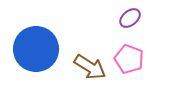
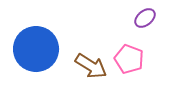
purple ellipse: moved 15 px right
brown arrow: moved 1 px right, 1 px up
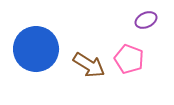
purple ellipse: moved 1 px right, 2 px down; rotated 15 degrees clockwise
brown arrow: moved 2 px left, 1 px up
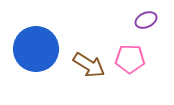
pink pentagon: moved 1 px right; rotated 20 degrees counterclockwise
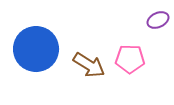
purple ellipse: moved 12 px right
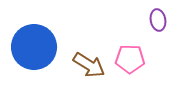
purple ellipse: rotated 75 degrees counterclockwise
blue circle: moved 2 px left, 2 px up
